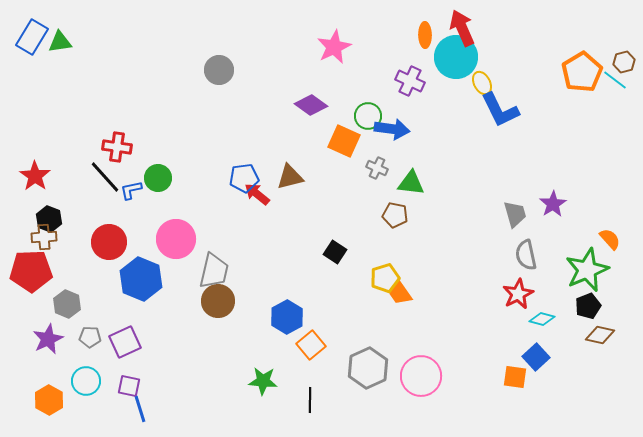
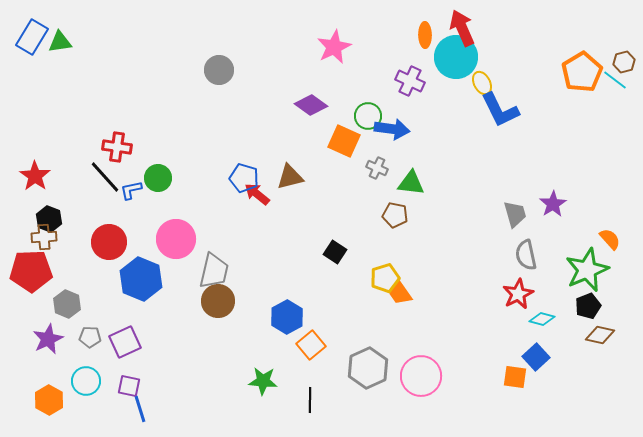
blue pentagon at (244, 178): rotated 24 degrees clockwise
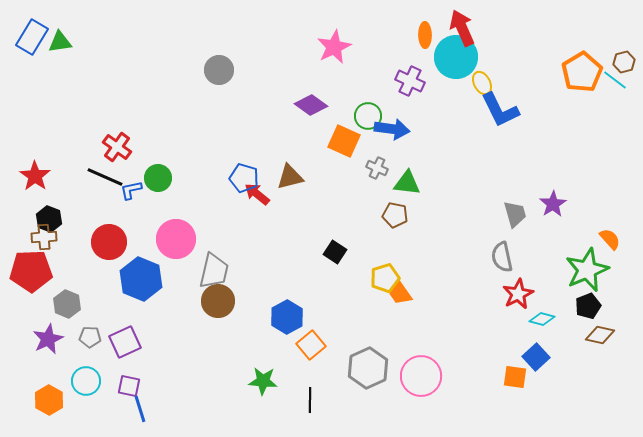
red cross at (117, 147): rotated 28 degrees clockwise
black line at (105, 177): rotated 24 degrees counterclockwise
green triangle at (411, 183): moved 4 px left
gray semicircle at (526, 255): moved 24 px left, 2 px down
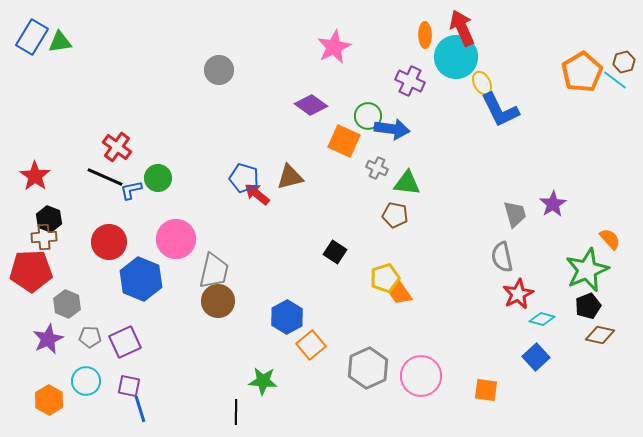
orange square at (515, 377): moved 29 px left, 13 px down
black line at (310, 400): moved 74 px left, 12 px down
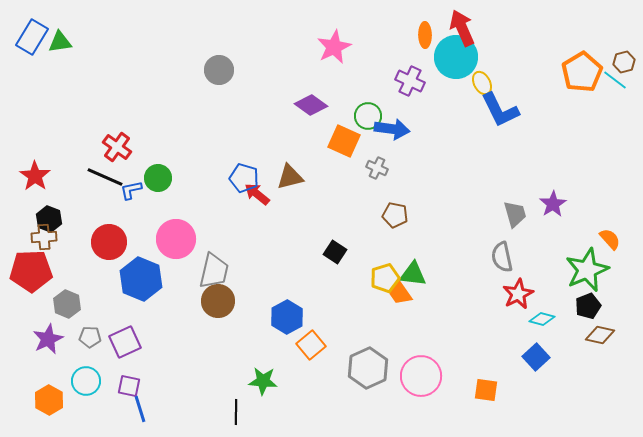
green triangle at (407, 183): moved 6 px right, 91 px down
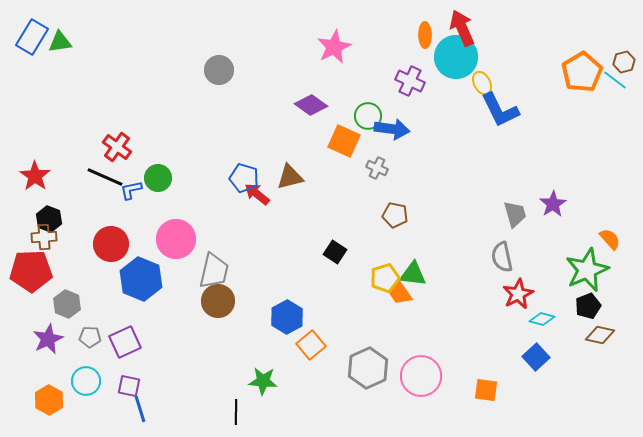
red circle at (109, 242): moved 2 px right, 2 px down
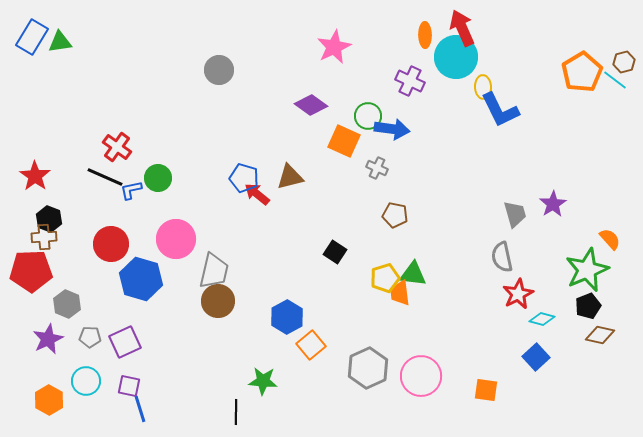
yellow ellipse at (482, 83): moved 1 px right, 4 px down; rotated 25 degrees clockwise
blue hexagon at (141, 279): rotated 6 degrees counterclockwise
orange trapezoid at (400, 293): rotated 28 degrees clockwise
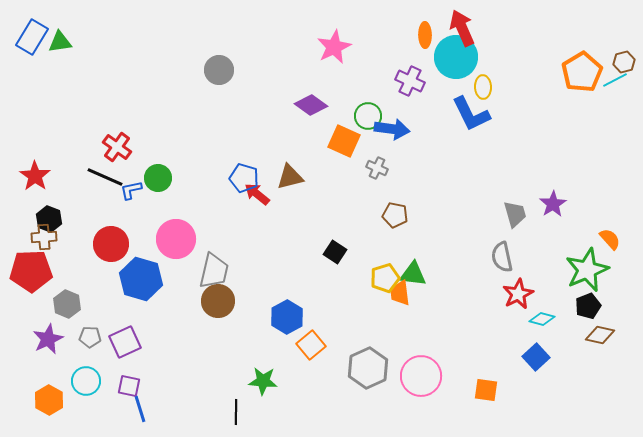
cyan line at (615, 80): rotated 65 degrees counterclockwise
blue L-shape at (500, 110): moved 29 px left, 4 px down
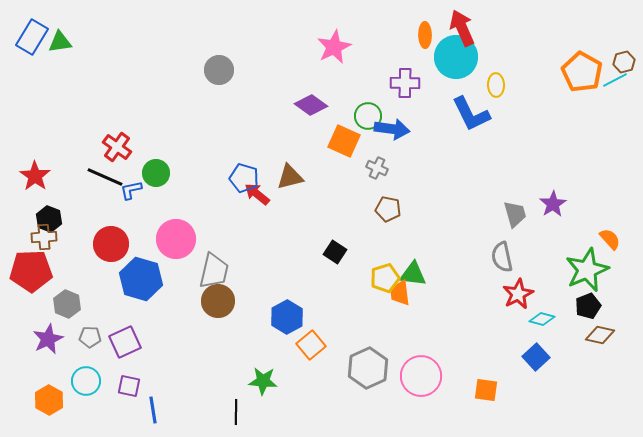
orange pentagon at (582, 72): rotated 12 degrees counterclockwise
purple cross at (410, 81): moved 5 px left, 2 px down; rotated 24 degrees counterclockwise
yellow ellipse at (483, 87): moved 13 px right, 2 px up
green circle at (158, 178): moved 2 px left, 5 px up
brown pentagon at (395, 215): moved 7 px left, 6 px up
blue line at (140, 409): moved 13 px right, 1 px down; rotated 8 degrees clockwise
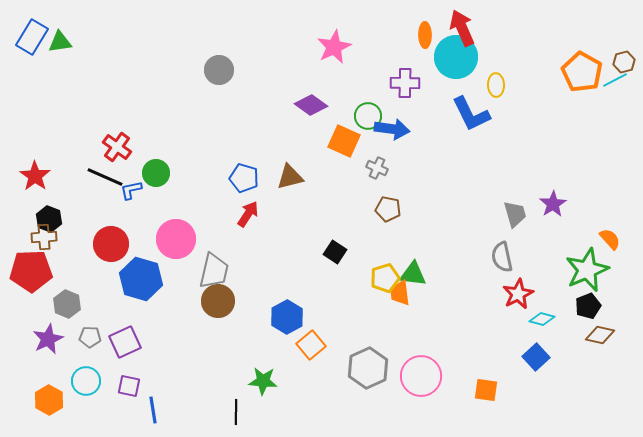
red arrow at (257, 194): moved 9 px left, 20 px down; rotated 84 degrees clockwise
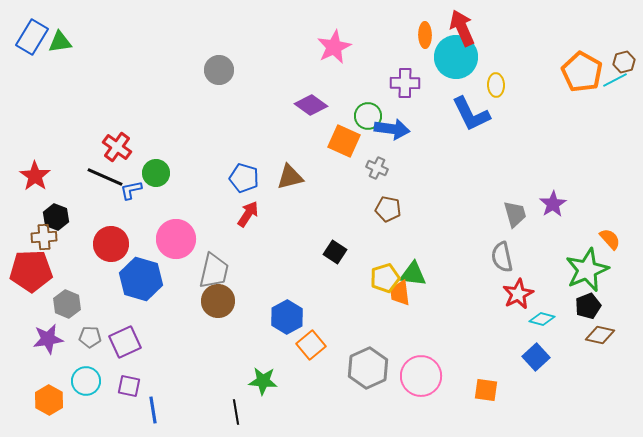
black hexagon at (49, 219): moved 7 px right, 2 px up
purple star at (48, 339): rotated 16 degrees clockwise
black line at (236, 412): rotated 10 degrees counterclockwise
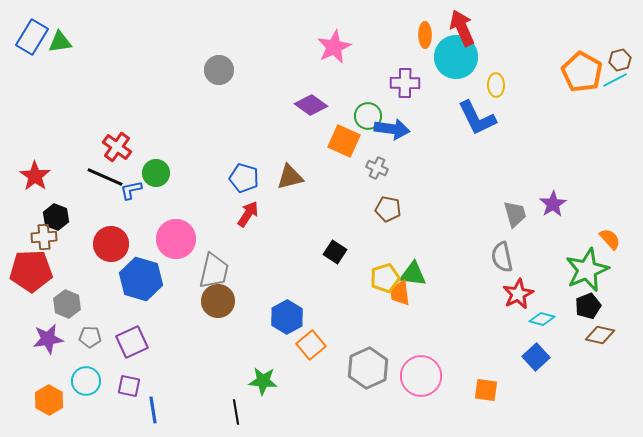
brown hexagon at (624, 62): moved 4 px left, 2 px up
blue L-shape at (471, 114): moved 6 px right, 4 px down
purple square at (125, 342): moved 7 px right
